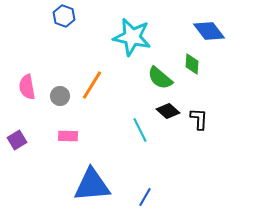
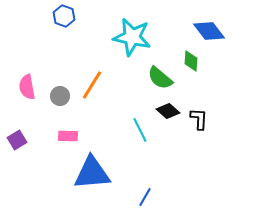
green diamond: moved 1 px left, 3 px up
blue triangle: moved 12 px up
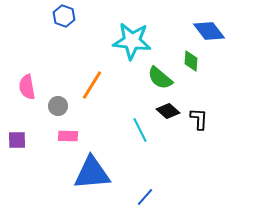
cyan star: moved 4 px down; rotated 6 degrees counterclockwise
gray circle: moved 2 px left, 10 px down
purple square: rotated 30 degrees clockwise
blue line: rotated 12 degrees clockwise
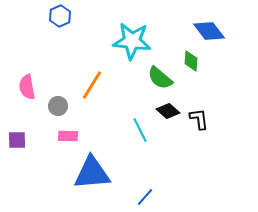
blue hexagon: moved 4 px left; rotated 15 degrees clockwise
black L-shape: rotated 10 degrees counterclockwise
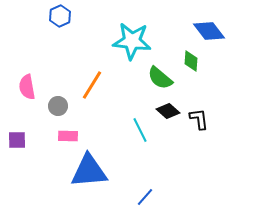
blue triangle: moved 3 px left, 2 px up
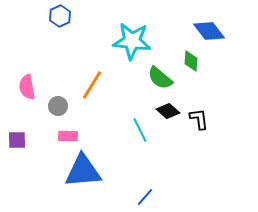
blue triangle: moved 6 px left
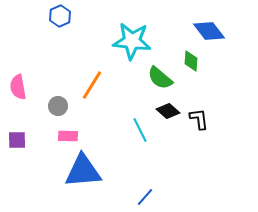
pink semicircle: moved 9 px left
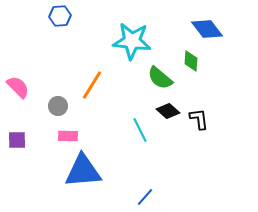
blue hexagon: rotated 20 degrees clockwise
blue diamond: moved 2 px left, 2 px up
pink semicircle: rotated 145 degrees clockwise
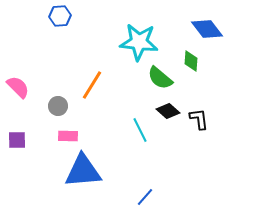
cyan star: moved 7 px right, 1 px down
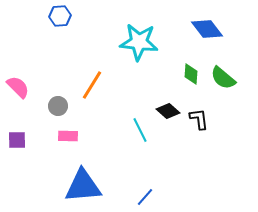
green diamond: moved 13 px down
green semicircle: moved 63 px right
blue triangle: moved 15 px down
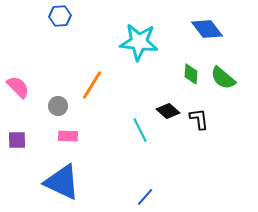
blue triangle: moved 21 px left, 4 px up; rotated 30 degrees clockwise
